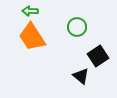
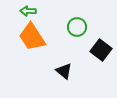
green arrow: moved 2 px left
black square: moved 3 px right, 6 px up; rotated 20 degrees counterclockwise
black triangle: moved 17 px left, 5 px up
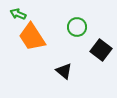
green arrow: moved 10 px left, 3 px down; rotated 21 degrees clockwise
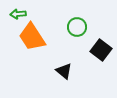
green arrow: rotated 28 degrees counterclockwise
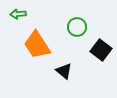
orange trapezoid: moved 5 px right, 8 px down
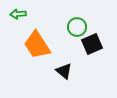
black square: moved 9 px left, 6 px up; rotated 30 degrees clockwise
